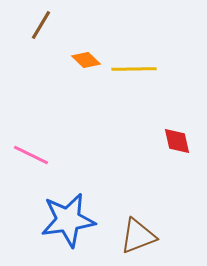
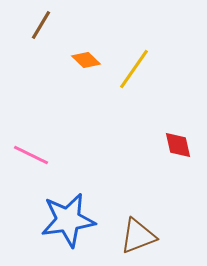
yellow line: rotated 54 degrees counterclockwise
red diamond: moved 1 px right, 4 px down
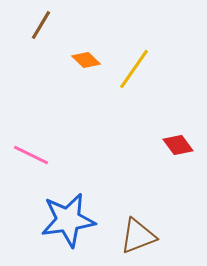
red diamond: rotated 24 degrees counterclockwise
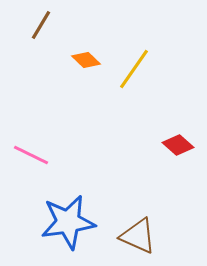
red diamond: rotated 12 degrees counterclockwise
blue star: moved 2 px down
brown triangle: rotated 45 degrees clockwise
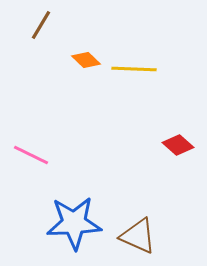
yellow line: rotated 57 degrees clockwise
blue star: moved 6 px right, 1 px down; rotated 6 degrees clockwise
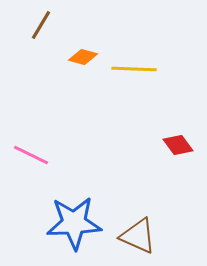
orange diamond: moved 3 px left, 3 px up; rotated 28 degrees counterclockwise
red diamond: rotated 12 degrees clockwise
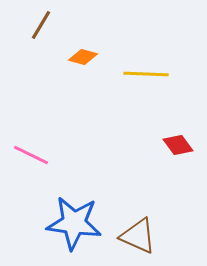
yellow line: moved 12 px right, 5 px down
blue star: rotated 10 degrees clockwise
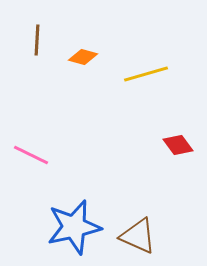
brown line: moved 4 px left, 15 px down; rotated 28 degrees counterclockwise
yellow line: rotated 18 degrees counterclockwise
blue star: moved 4 px down; rotated 20 degrees counterclockwise
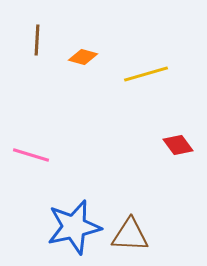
pink line: rotated 9 degrees counterclockwise
brown triangle: moved 8 px left, 1 px up; rotated 21 degrees counterclockwise
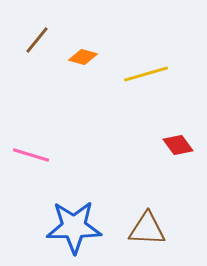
brown line: rotated 36 degrees clockwise
blue star: rotated 12 degrees clockwise
brown triangle: moved 17 px right, 6 px up
